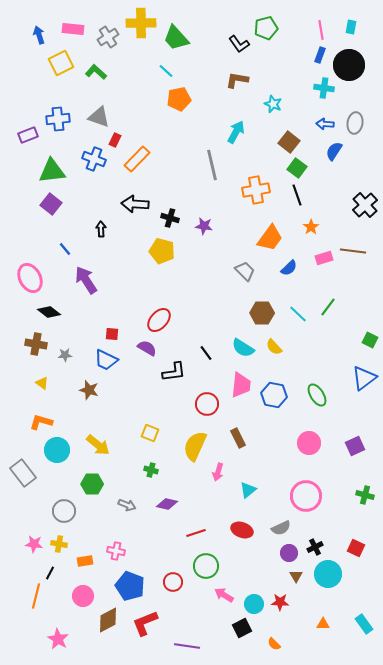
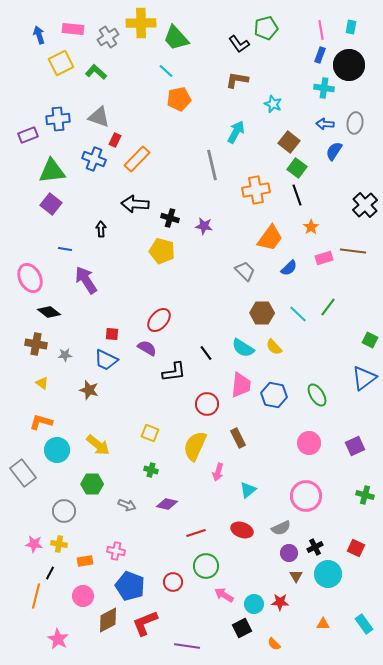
blue line at (65, 249): rotated 40 degrees counterclockwise
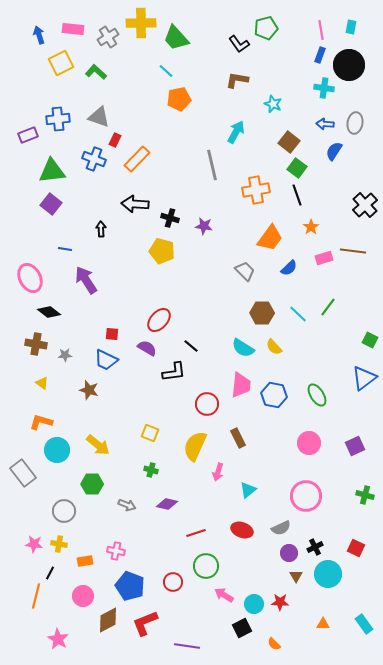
black line at (206, 353): moved 15 px left, 7 px up; rotated 14 degrees counterclockwise
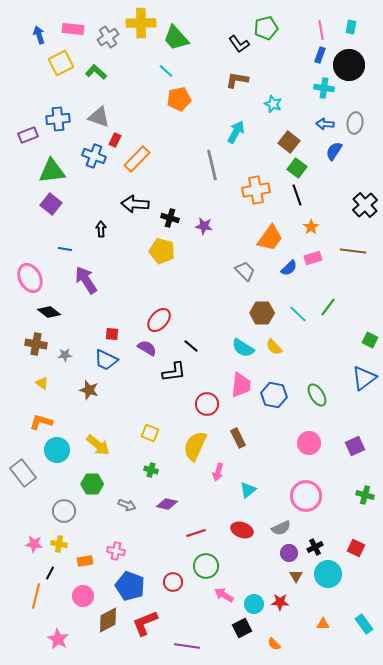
blue cross at (94, 159): moved 3 px up
pink rectangle at (324, 258): moved 11 px left
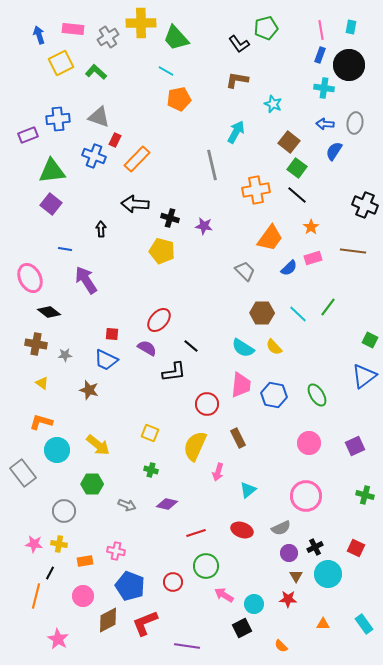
cyan line at (166, 71): rotated 14 degrees counterclockwise
black line at (297, 195): rotated 30 degrees counterclockwise
black cross at (365, 205): rotated 25 degrees counterclockwise
blue triangle at (364, 378): moved 2 px up
red star at (280, 602): moved 8 px right, 3 px up
orange semicircle at (274, 644): moved 7 px right, 2 px down
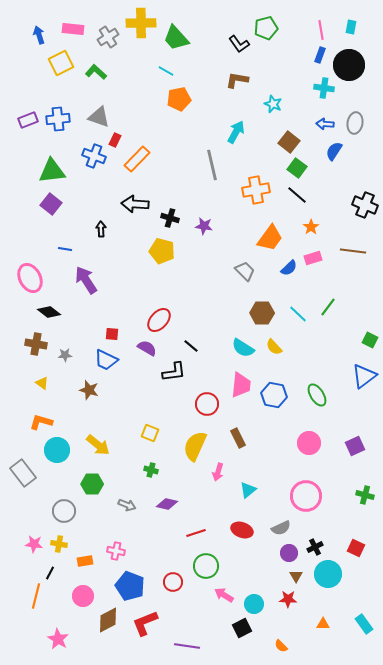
purple rectangle at (28, 135): moved 15 px up
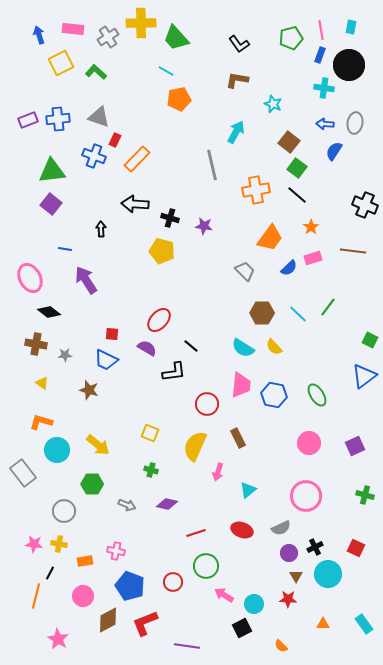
green pentagon at (266, 28): moved 25 px right, 10 px down
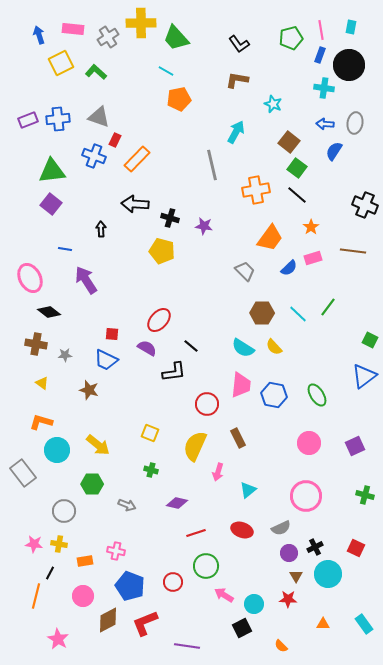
purple diamond at (167, 504): moved 10 px right, 1 px up
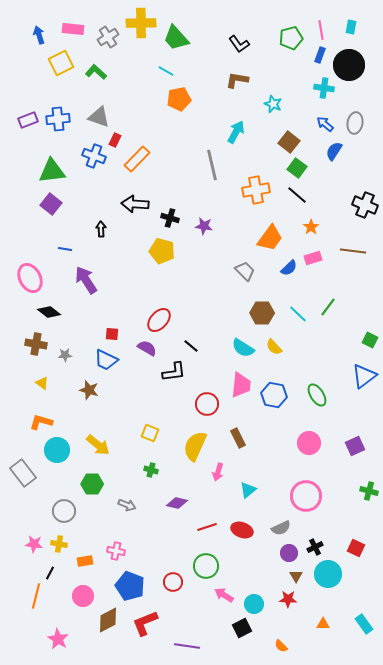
blue arrow at (325, 124): rotated 36 degrees clockwise
green cross at (365, 495): moved 4 px right, 4 px up
red line at (196, 533): moved 11 px right, 6 px up
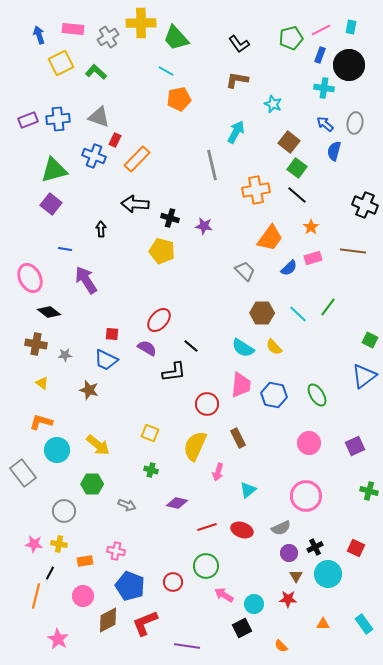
pink line at (321, 30): rotated 72 degrees clockwise
blue semicircle at (334, 151): rotated 18 degrees counterclockwise
green triangle at (52, 171): moved 2 px right, 1 px up; rotated 8 degrees counterclockwise
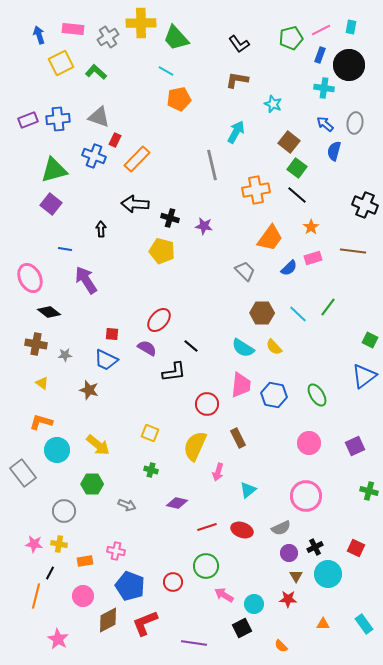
purple line at (187, 646): moved 7 px right, 3 px up
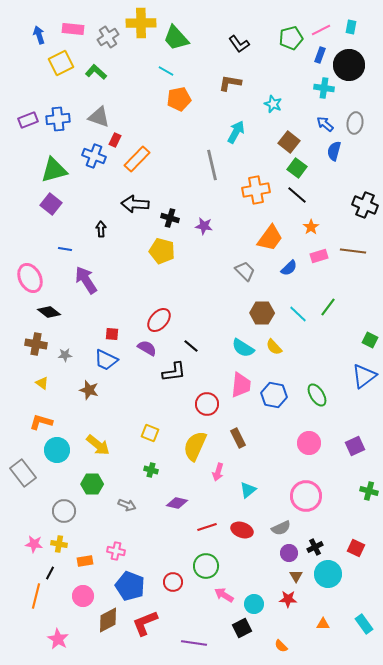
brown L-shape at (237, 80): moved 7 px left, 3 px down
pink rectangle at (313, 258): moved 6 px right, 2 px up
